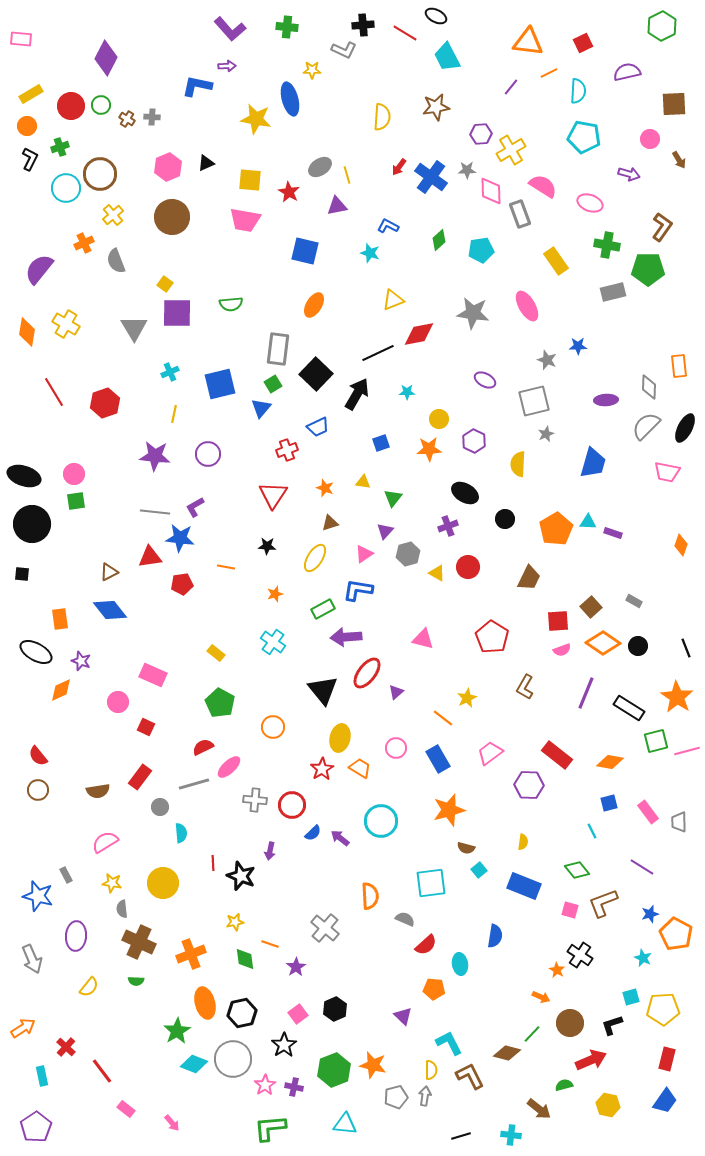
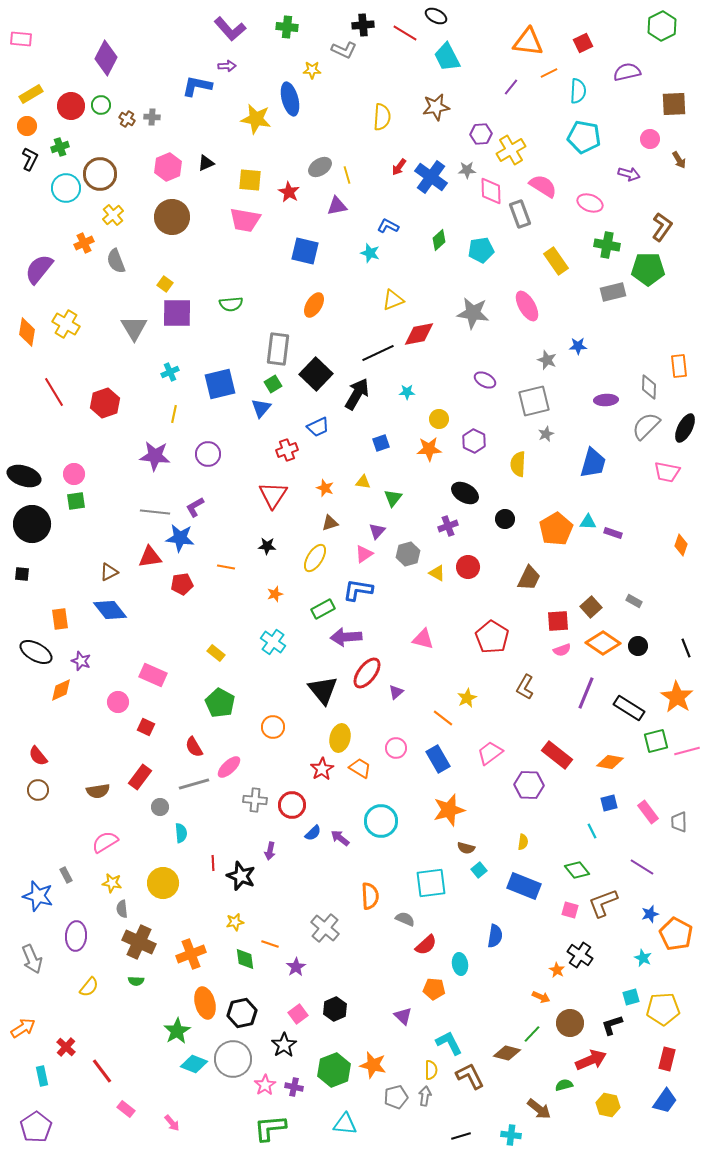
purple triangle at (385, 531): moved 8 px left
red semicircle at (203, 747): moved 9 px left; rotated 95 degrees counterclockwise
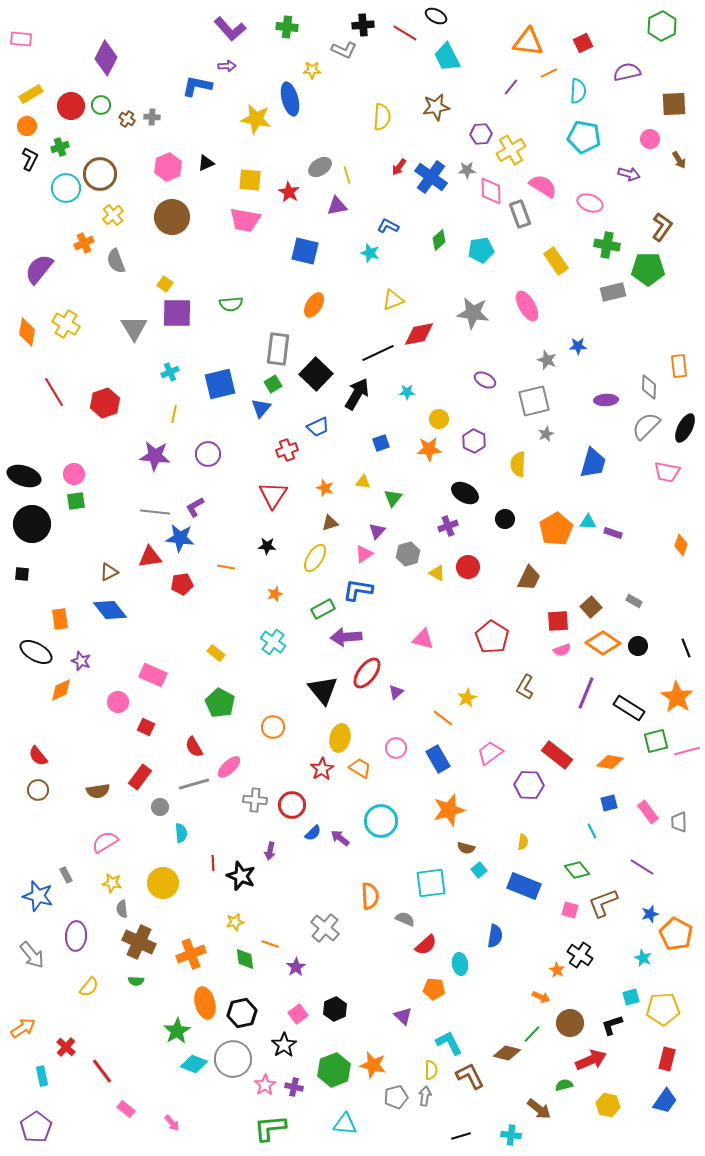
gray arrow at (32, 959): moved 4 px up; rotated 16 degrees counterclockwise
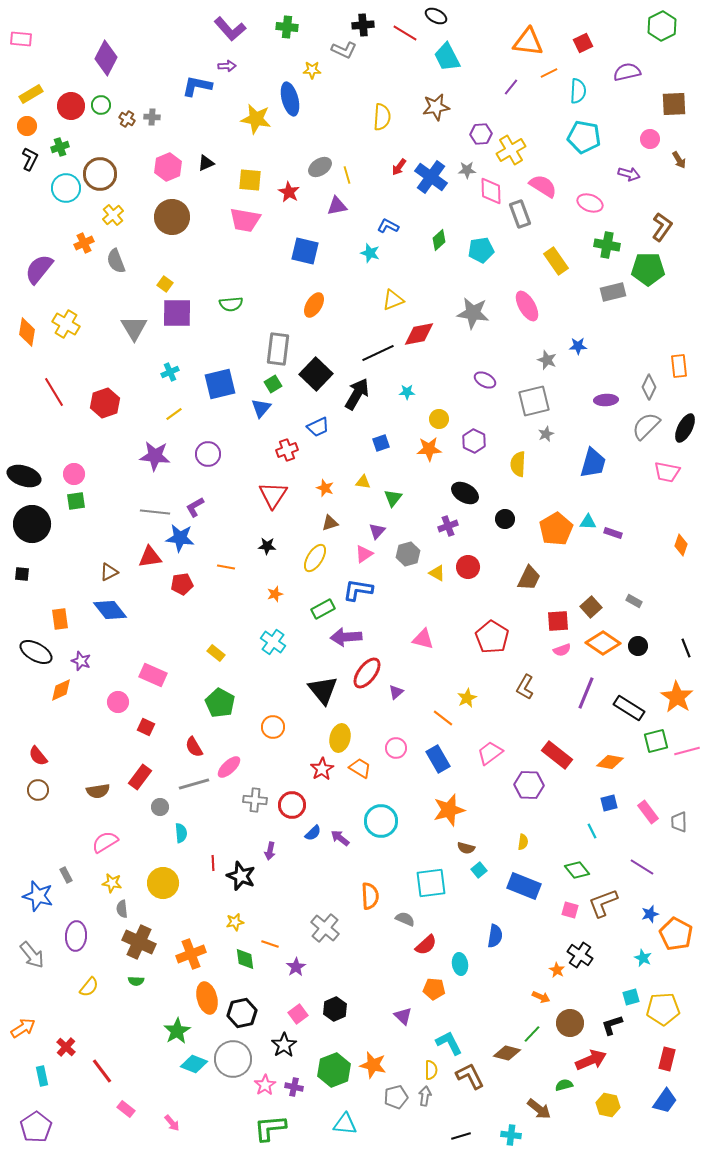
gray diamond at (649, 387): rotated 25 degrees clockwise
yellow line at (174, 414): rotated 42 degrees clockwise
orange ellipse at (205, 1003): moved 2 px right, 5 px up
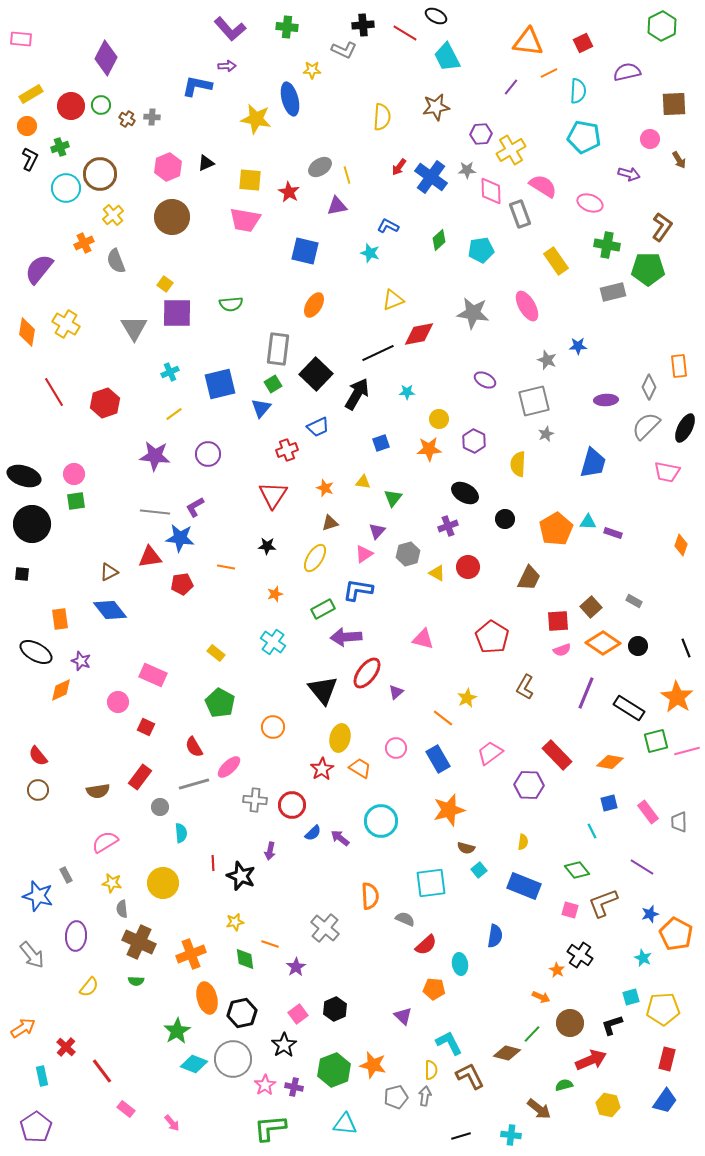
red rectangle at (557, 755): rotated 8 degrees clockwise
